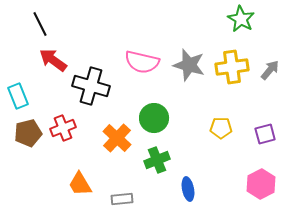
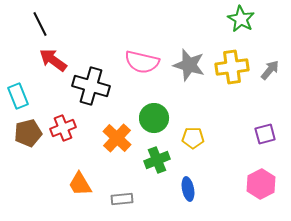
yellow pentagon: moved 28 px left, 10 px down
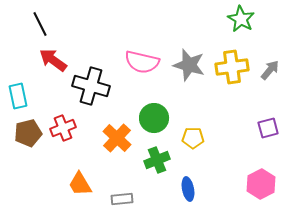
cyan rectangle: rotated 10 degrees clockwise
purple square: moved 3 px right, 6 px up
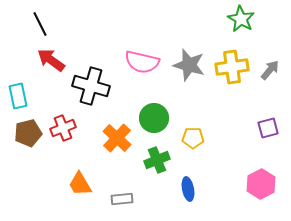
red arrow: moved 2 px left
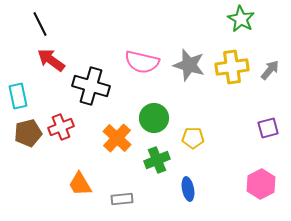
red cross: moved 2 px left, 1 px up
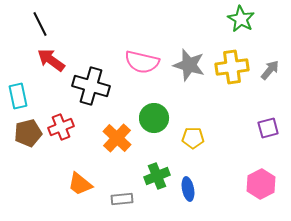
green cross: moved 16 px down
orange trapezoid: rotated 20 degrees counterclockwise
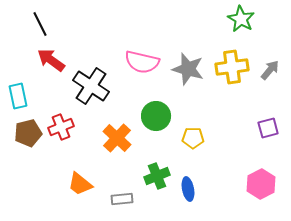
gray star: moved 1 px left, 4 px down
black cross: rotated 18 degrees clockwise
green circle: moved 2 px right, 2 px up
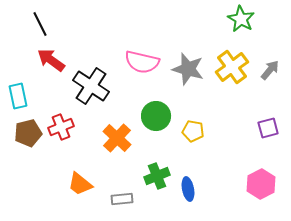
yellow cross: rotated 28 degrees counterclockwise
yellow pentagon: moved 7 px up; rotated 10 degrees clockwise
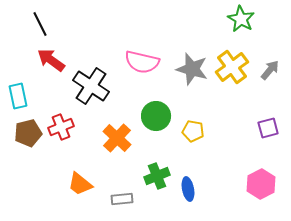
gray star: moved 4 px right
